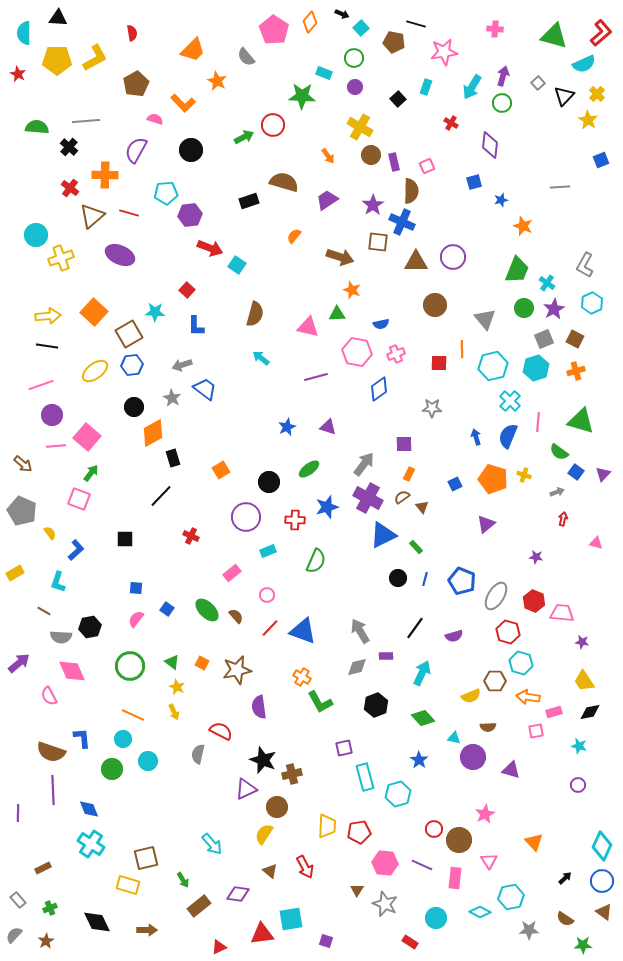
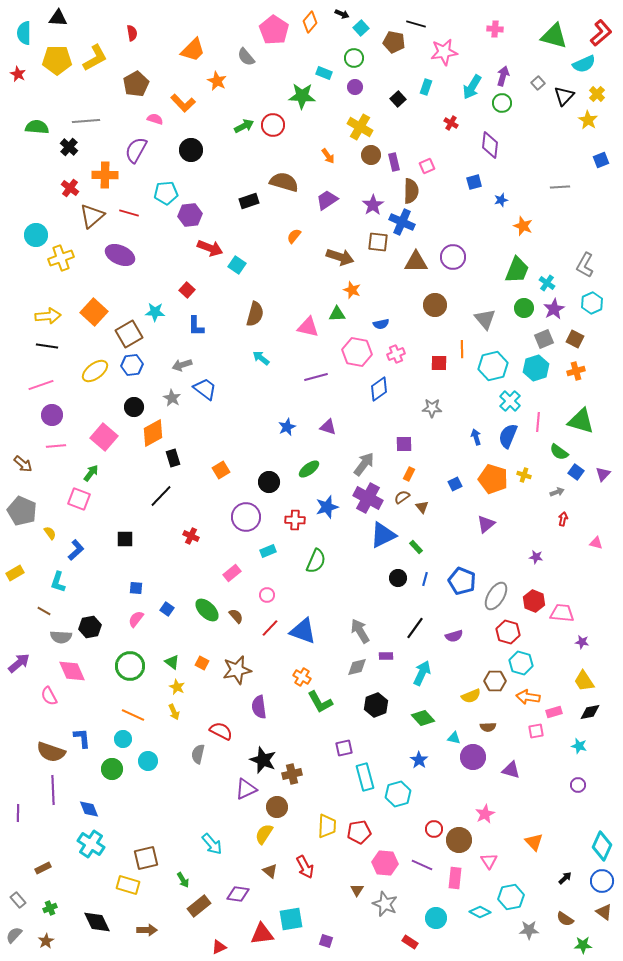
green arrow at (244, 137): moved 11 px up
pink square at (87, 437): moved 17 px right
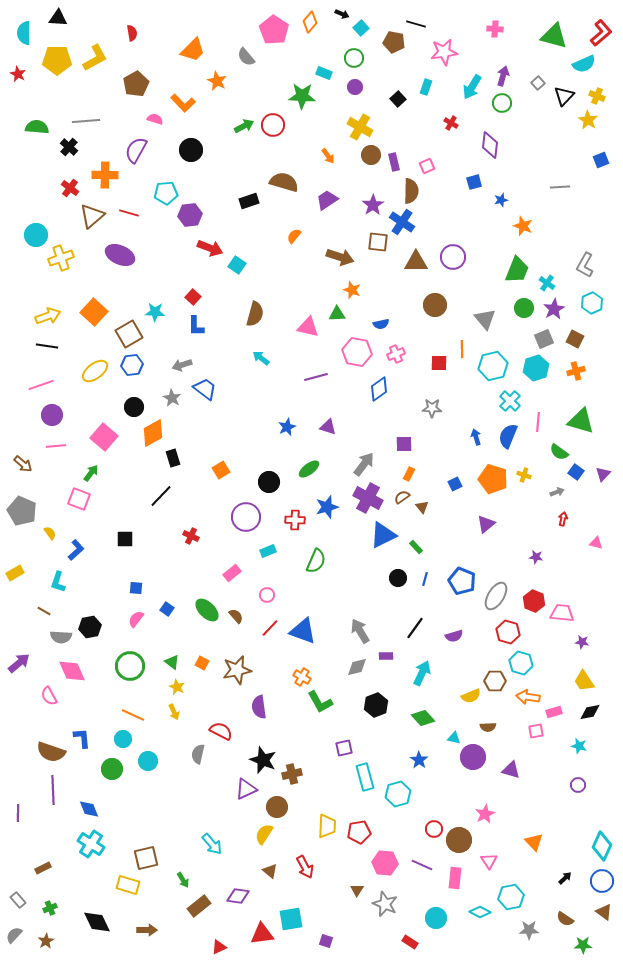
yellow cross at (597, 94): moved 2 px down; rotated 21 degrees counterclockwise
blue cross at (402, 222): rotated 10 degrees clockwise
red square at (187, 290): moved 6 px right, 7 px down
yellow arrow at (48, 316): rotated 15 degrees counterclockwise
purple diamond at (238, 894): moved 2 px down
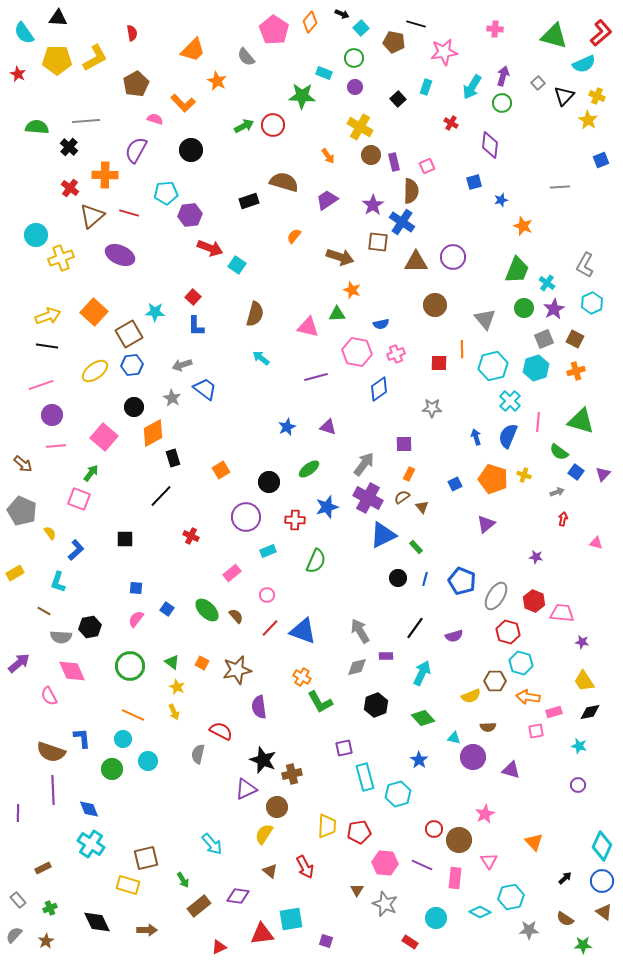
cyan semicircle at (24, 33): rotated 35 degrees counterclockwise
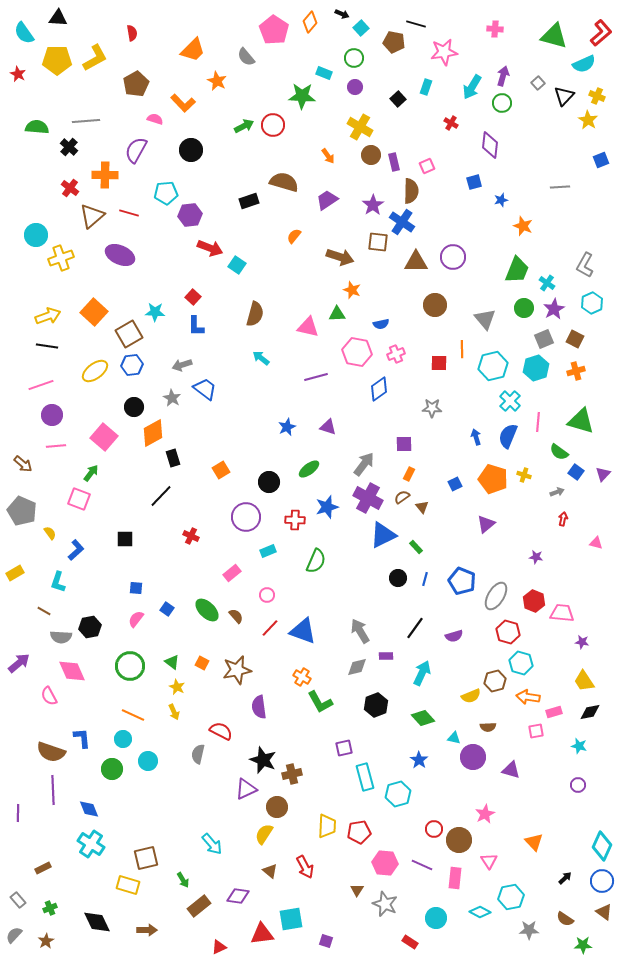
brown hexagon at (495, 681): rotated 15 degrees counterclockwise
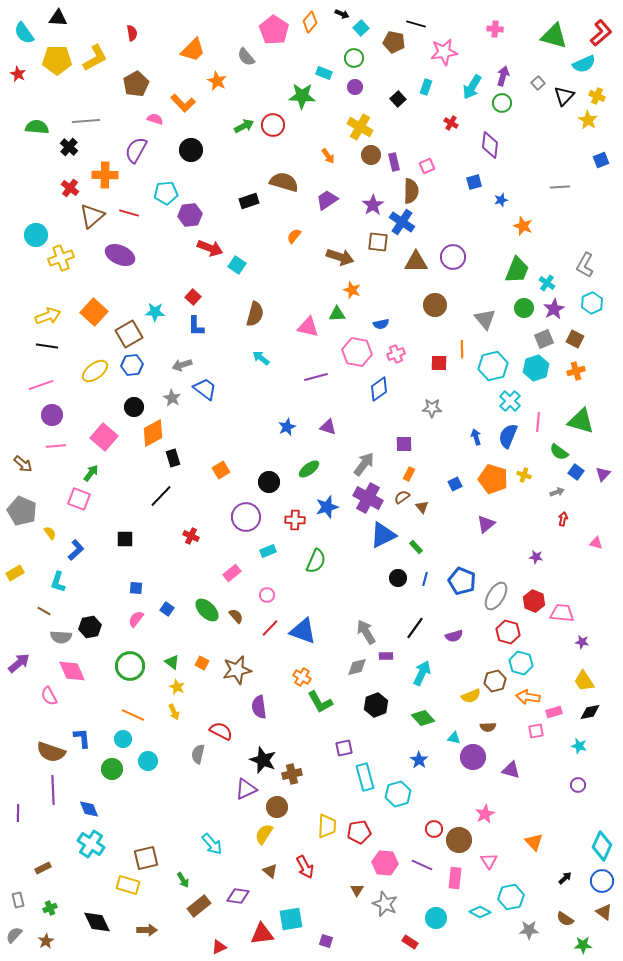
gray arrow at (360, 631): moved 6 px right, 1 px down
gray rectangle at (18, 900): rotated 28 degrees clockwise
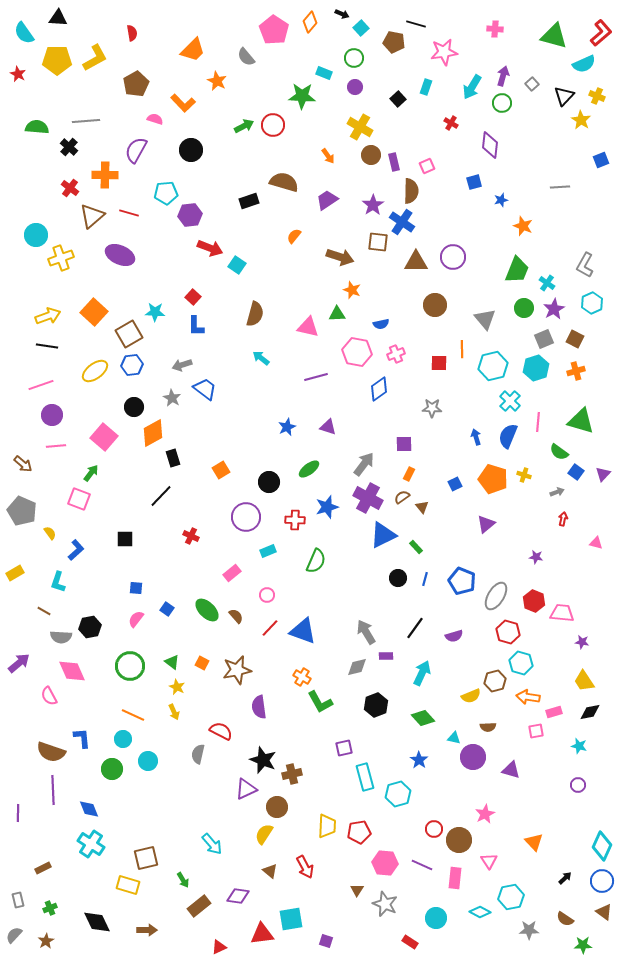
gray square at (538, 83): moved 6 px left, 1 px down
yellow star at (588, 120): moved 7 px left
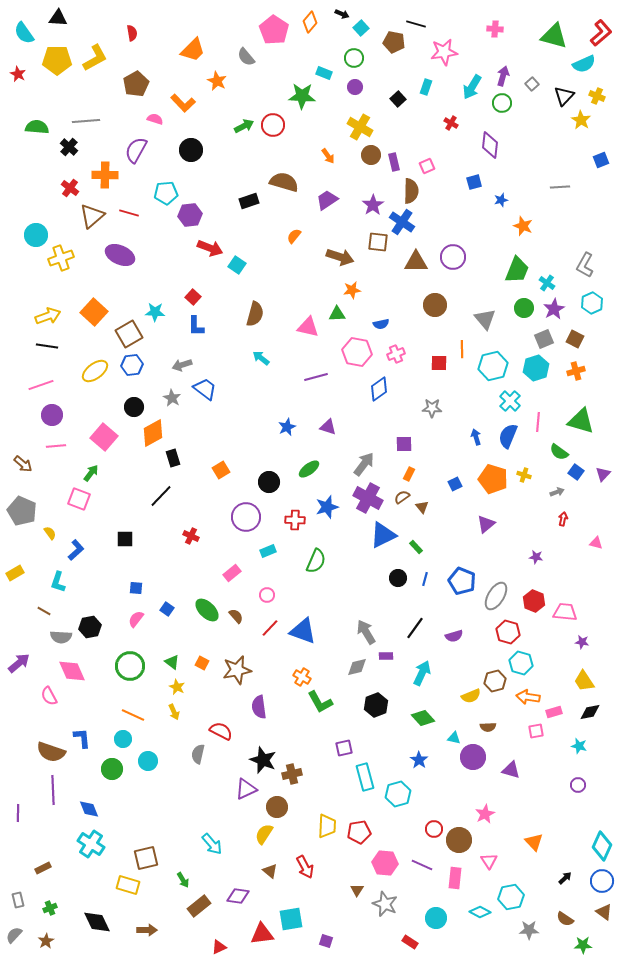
orange star at (352, 290): rotated 30 degrees counterclockwise
pink trapezoid at (562, 613): moved 3 px right, 1 px up
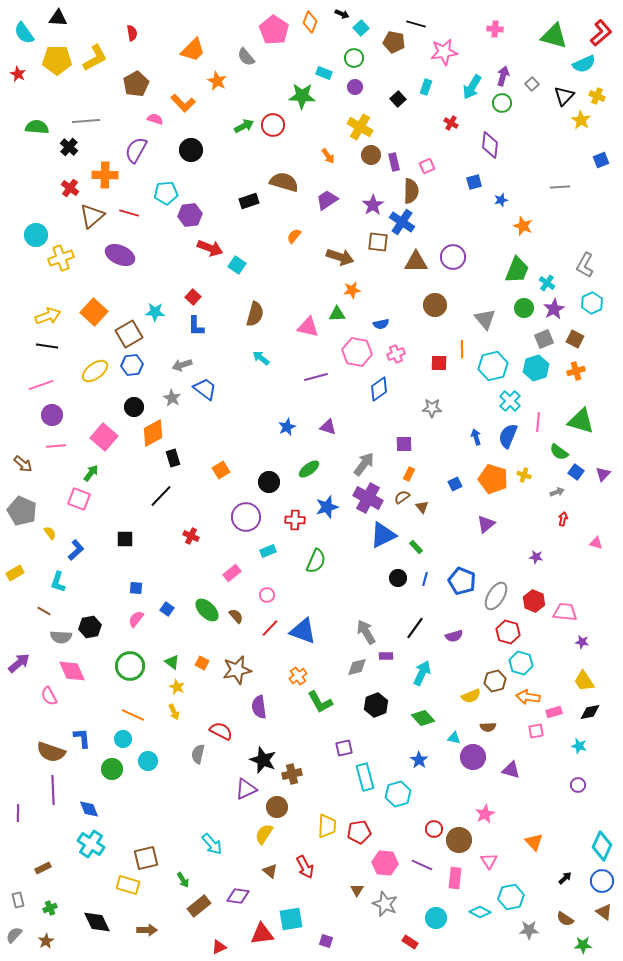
orange diamond at (310, 22): rotated 20 degrees counterclockwise
orange cross at (302, 677): moved 4 px left, 1 px up; rotated 24 degrees clockwise
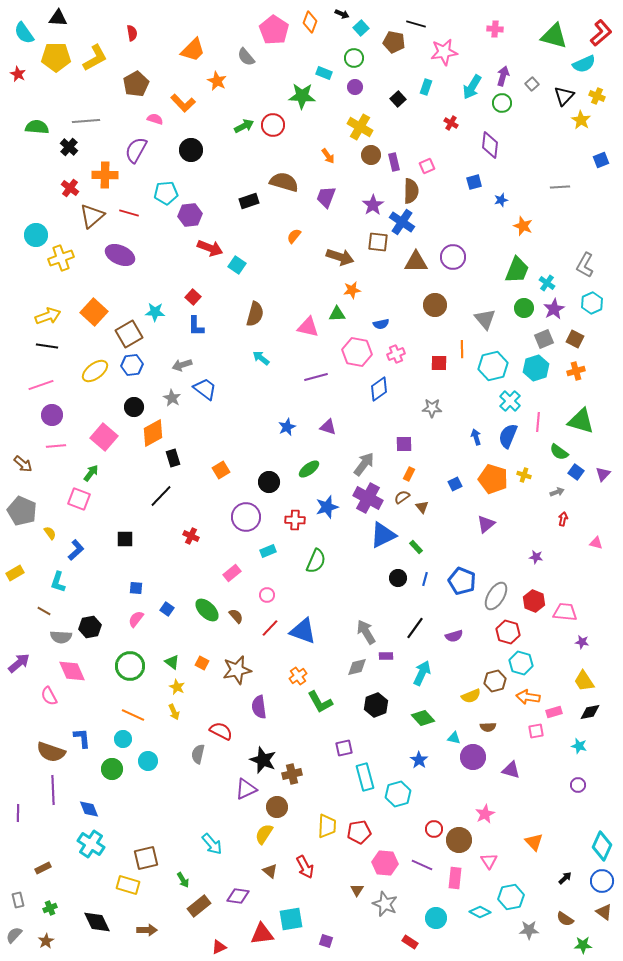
yellow pentagon at (57, 60): moved 1 px left, 3 px up
purple trapezoid at (327, 200): moved 1 px left, 3 px up; rotated 35 degrees counterclockwise
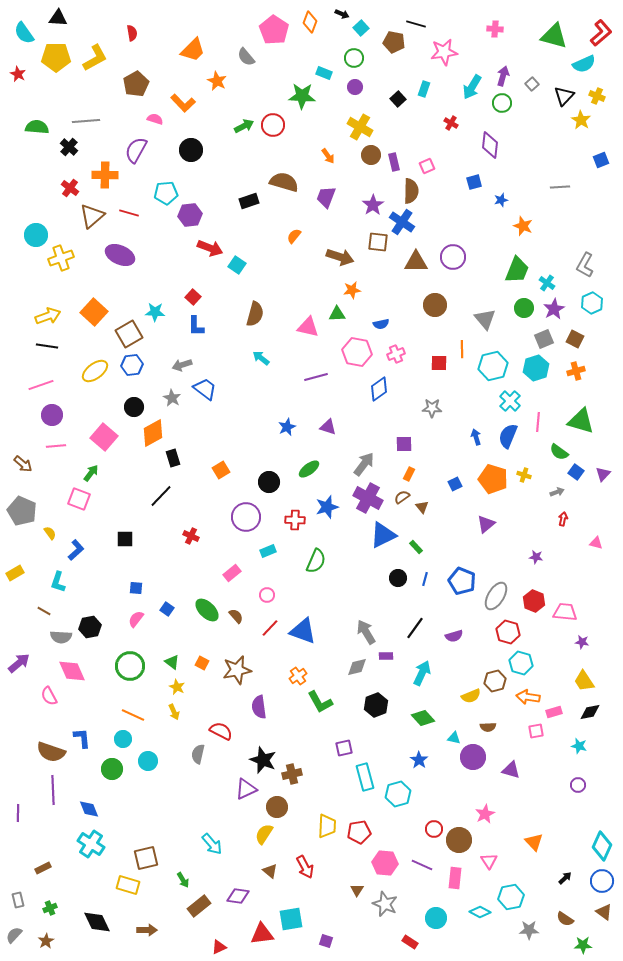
cyan rectangle at (426, 87): moved 2 px left, 2 px down
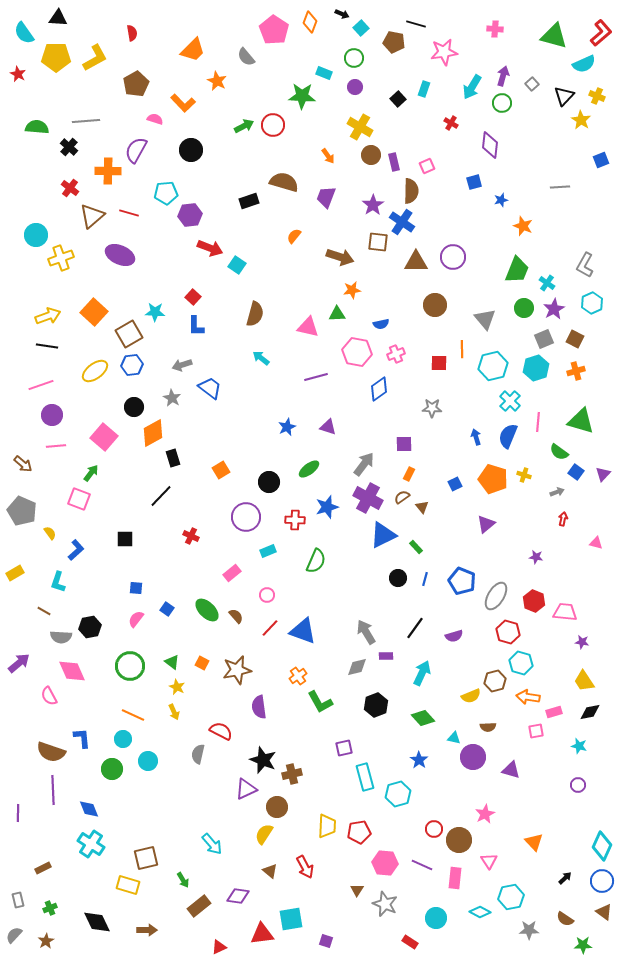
orange cross at (105, 175): moved 3 px right, 4 px up
blue trapezoid at (205, 389): moved 5 px right, 1 px up
